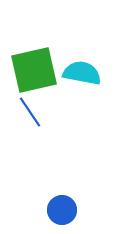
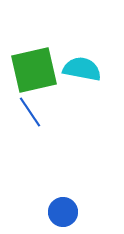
cyan semicircle: moved 4 px up
blue circle: moved 1 px right, 2 px down
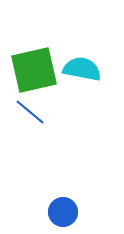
blue line: rotated 16 degrees counterclockwise
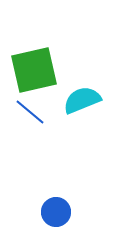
cyan semicircle: moved 31 px down; rotated 33 degrees counterclockwise
blue circle: moved 7 px left
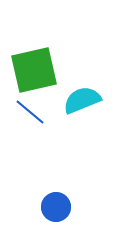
blue circle: moved 5 px up
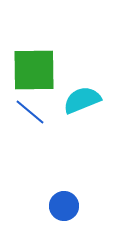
green square: rotated 12 degrees clockwise
blue circle: moved 8 px right, 1 px up
